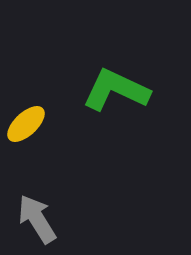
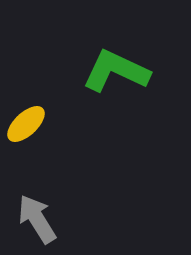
green L-shape: moved 19 px up
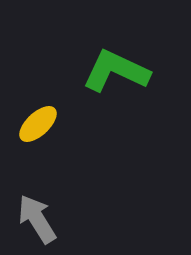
yellow ellipse: moved 12 px right
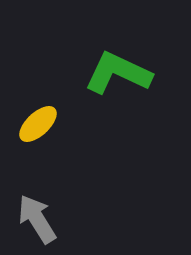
green L-shape: moved 2 px right, 2 px down
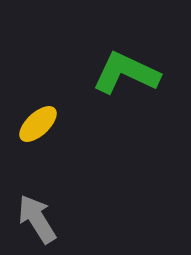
green L-shape: moved 8 px right
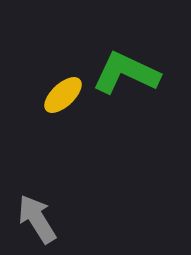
yellow ellipse: moved 25 px right, 29 px up
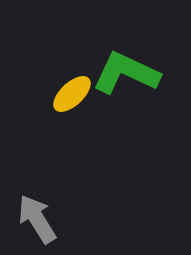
yellow ellipse: moved 9 px right, 1 px up
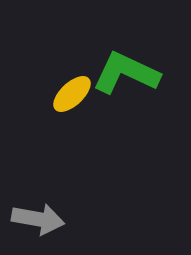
gray arrow: moved 1 px right; rotated 132 degrees clockwise
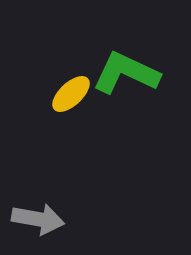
yellow ellipse: moved 1 px left
